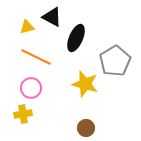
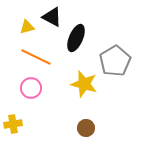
yellow star: moved 1 px left
yellow cross: moved 10 px left, 10 px down
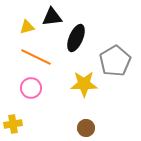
black triangle: rotated 35 degrees counterclockwise
yellow star: rotated 16 degrees counterclockwise
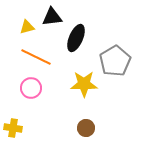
yellow cross: moved 4 px down; rotated 18 degrees clockwise
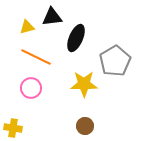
brown circle: moved 1 px left, 2 px up
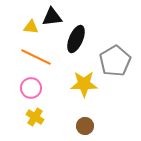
yellow triangle: moved 4 px right; rotated 21 degrees clockwise
black ellipse: moved 1 px down
yellow cross: moved 22 px right, 11 px up; rotated 24 degrees clockwise
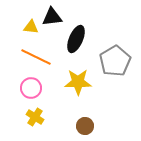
yellow star: moved 6 px left, 2 px up
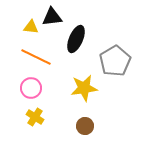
yellow star: moved 6 px right, 6 px down; rotated 8 degrees counterclockwise
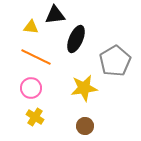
black triangle: moved 3 px right, 2 px up
